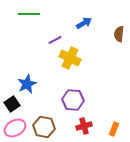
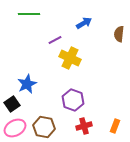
purple hexagon: rotated 15 degrees clockwise
orange rectangle: moved 1 px right, 3 px up
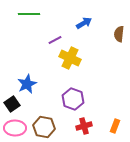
purple hexagon: moved 1 px up
pink ellipse: rotated 30 degrees clockwise
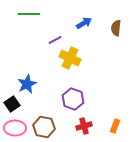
brown semicircle: moved 3 px left, 6 px up
